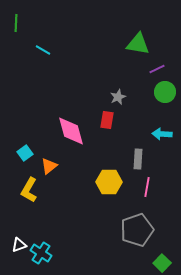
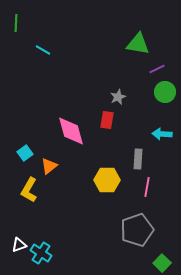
yellow hexagon: moved 2 px left, 2 px up
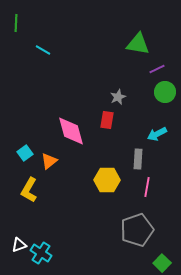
cyan arrow: moved 5 px left; rotated 30 degrees counterclockwise
orange triangle: moved 5 px up
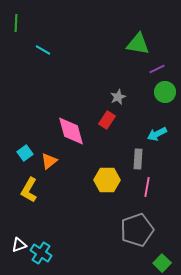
red rectangle: rotated 24 degrees clockwise
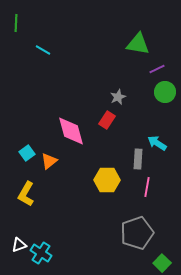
cyan arrow: moved 9 px down; rotated 60 degrees clockwise
cyan square: moved 2 px right
yellow L-shape: moved 3 px left, 4 px down
gray pentagon: moved 3 px down
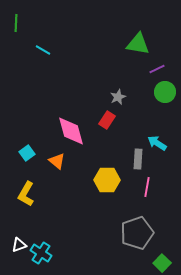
orange triangle: moved 8 px right; rotated 42 degrees counterclockwise
